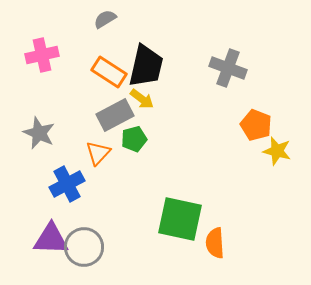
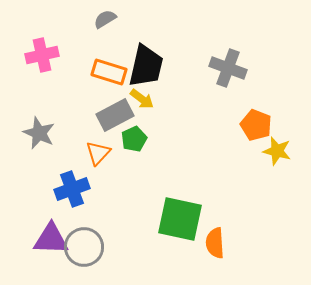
orange rectangle: rotated 16 degrees counterclockwise
green pentagon: rotated 10 degrees counterclockwise
blue cross: moved 5 px right, 5 px down; rotated 8 degrees clockwise
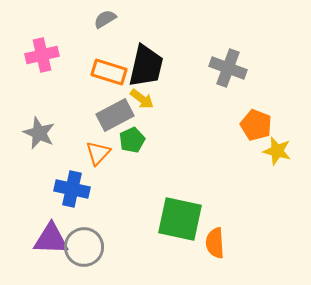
green pentagon: moved 2 px left, 1 px down
blue cross: rotated 32 degrees clockwise
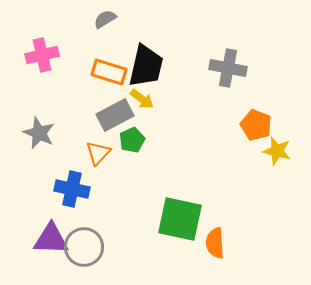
gray cross: rotated 9 degrees counterclockwise
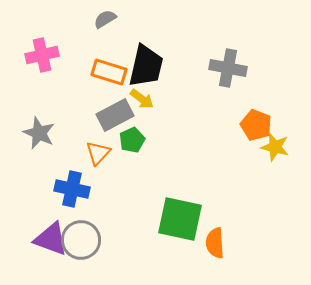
yellow star: moved 2 px left, 4 px up
purple triangle: rotated 18 degrees clockwise
gray circle: moved 3 px left, 7 px up
